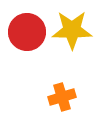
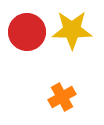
orange cross: rotated 12 degrees counterclockwise
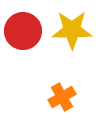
red circle: moved 4 px left, 1 px up
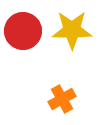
orange cross: moved 2 px down
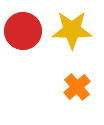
orange cross: moved 15 px right, 12 px up; rotated 12 degrees counterclockwise
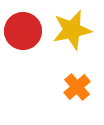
yellow star: rotated 12 degrees counterclockwise
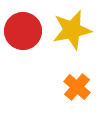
orange cross: rotated 8 degrees counterclockwise
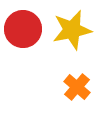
red circle: moved 2 px up
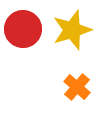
yellow star: rotated 6 degrees counterclockwise
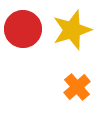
orange cross: rotated 8 degrees clockwise
